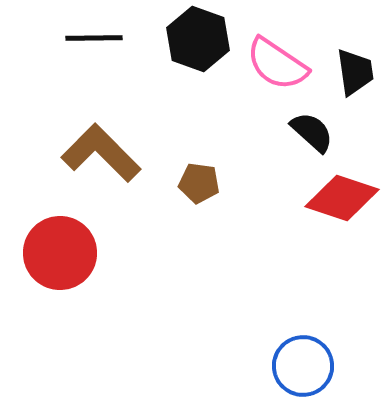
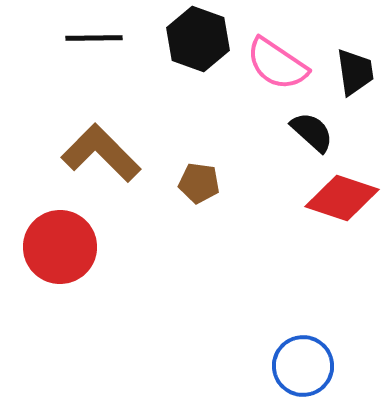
red circle: moved 6 px up
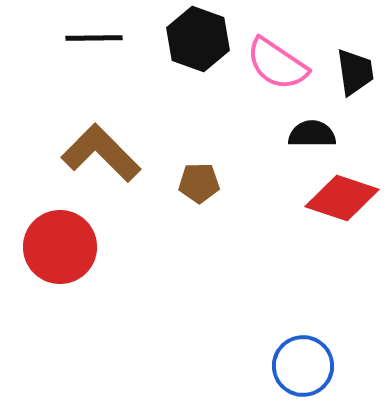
black semicircle: moved 2 px down; rotated 42 degrees counterclockwise
brown pentagon: rotated 9 degrees counterclockwise
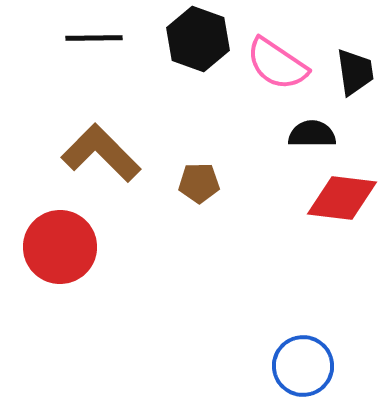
red diamond: rotated 12 degrees counterclockwise
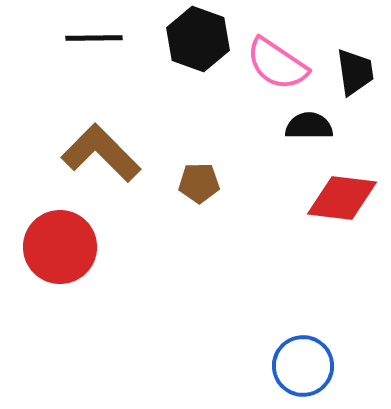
black semicircle: moved 3 px left, 8 px up
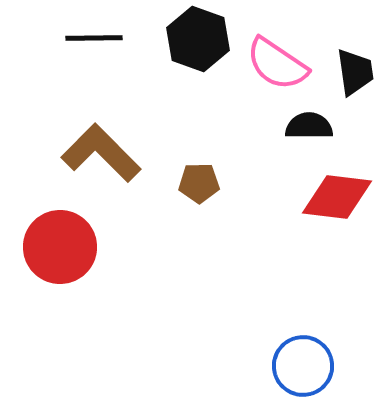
red diamond: moved 5 px left, 1 px up
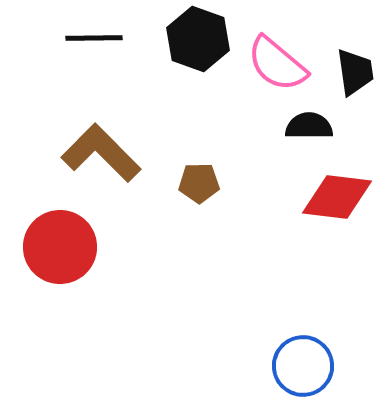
pink semicircle: rotated 6 degrees clockwise
